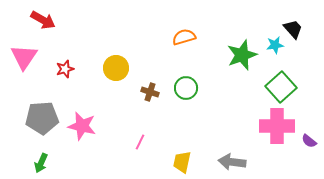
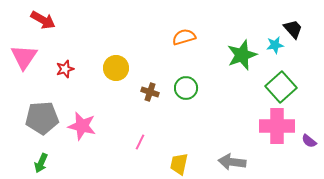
yellow trapezoid: moved 3 px left, 2 px down
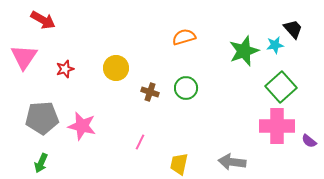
green star: moved 2 px right, 4 px up
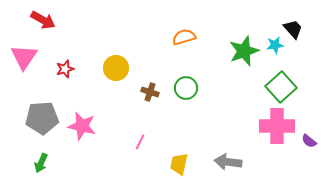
gray arrow: moved 4 px left
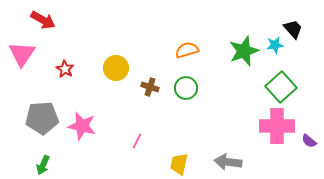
orange semicircle: moved 3 px right, 13 px down
pink triangle: moved 2 px left, 3 px up
red star: rotated 24 degrees counterclockwise
brown cross: moved 5 px up
pink line: moved 3 px left, 1 px up
green arrow: moved 2 px right, 2 px down
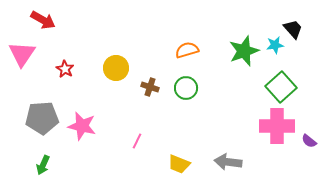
yellow trapezoid: rotated 80 degrees counterclockwise
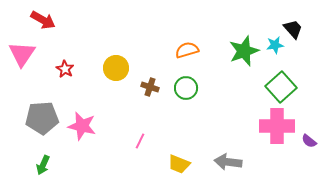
pink line: moved 3 px right
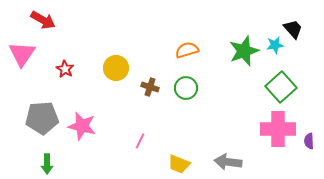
pink cross: moved 1 px right, 3 px down
purple semicircle: rotated 49 degrees clockwise
green arrow: moved 4 px right, 1 px up; rotated 24 degrees counterclockwise
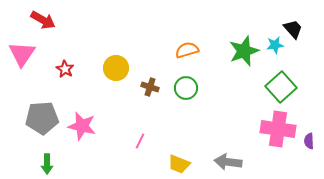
pink cross: rotated 8 degrees clockwise
